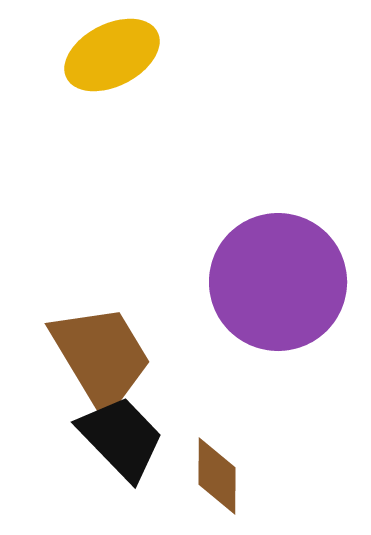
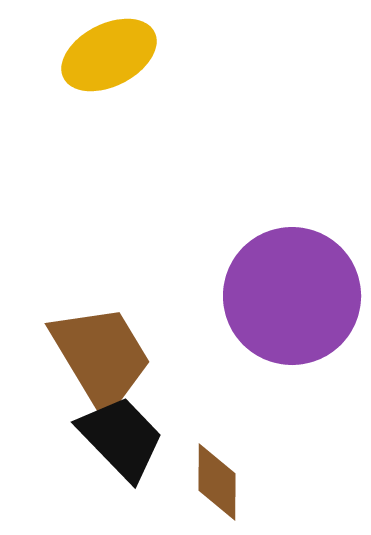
yellow ellipse: moved 3 px left
purple circle: moved 14 px right, 14 px down
brown diamond: moved 6 px down
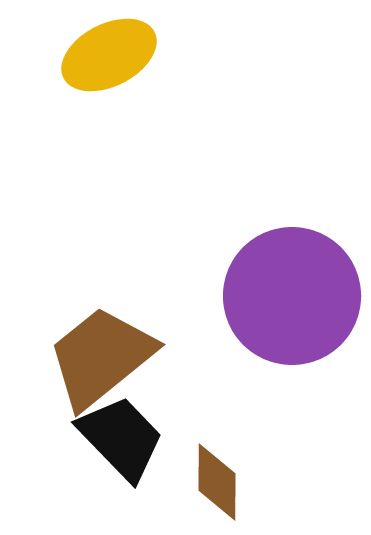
brown trapezoid: rotated 98 degrees counterclockwise
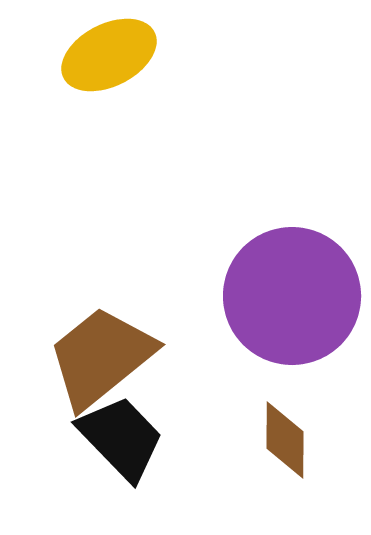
brown diamond: moved 68 px right, 42 px up
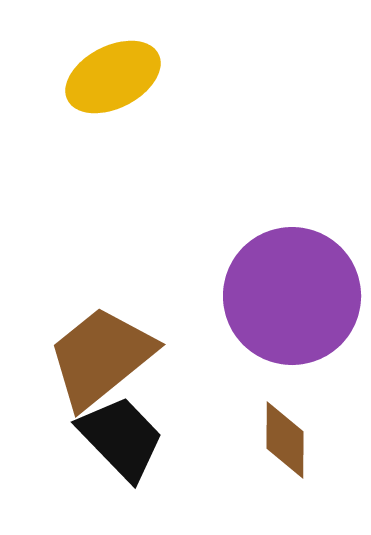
yellow ellipse: moved 4 px right, 22 px down
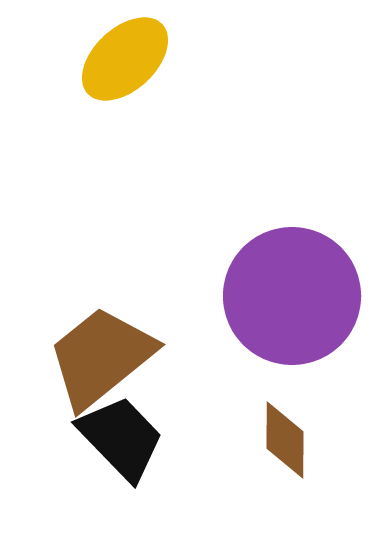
yellow ellipse: moved 12 px right, 18 px up; rotated 16 degrees counterclockwise
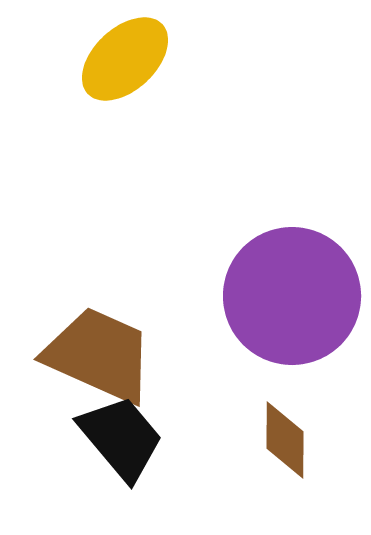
brown trapezoid: moved 2 px left, 2 px up; rotated 63 degrees clockwise
black trapezoid: rotated 4 degrees clockwise
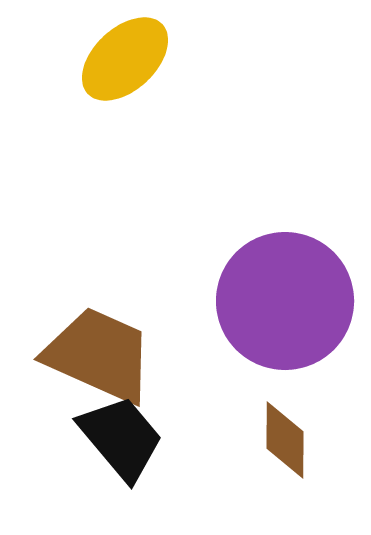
purple circle: moved 7 px left, 5 px down
